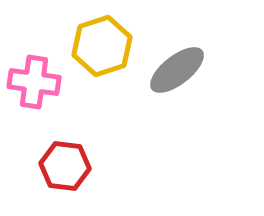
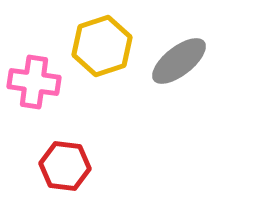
gray ellipse: moved 2 px right, 9 px up
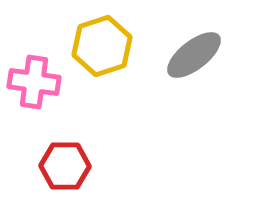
gray ellipse: moved 15 px right, 6 px up
red hexagon: rotated 6 degrees counterclockwise
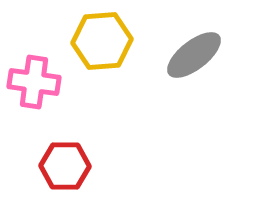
yellow hexagon: moved 5 px up; rotated 14 degrees clockwise
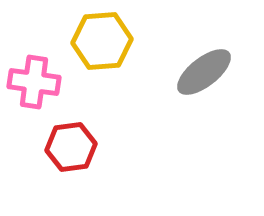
gray ellipse: moved 10 px right, 17 px down
red hexagon: moved 6 px right, 19 px up; rotated 9 degrees counterclockwise
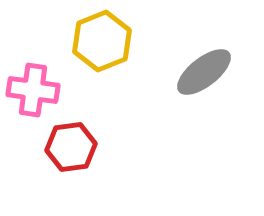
yellow hexagon: rotated 18 degrees counterclockwise
pink cross: moved 1 px left, 8 px down
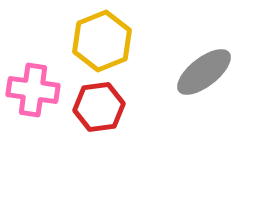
red hexagon: moved 28 px right, 40 px up
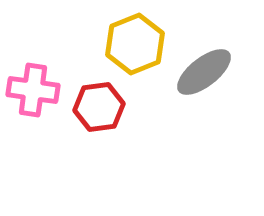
yellow hexagon: moved 33 px right, 3 px down
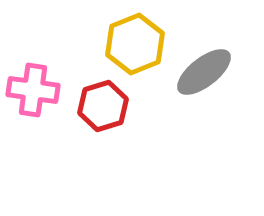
red hexagon: moved 4 px right, 1 px up; rotated 9 degrees counterclockwise
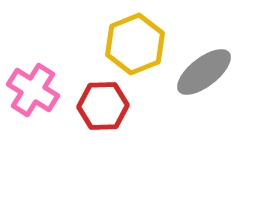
pink cross: rotated 24 degrees clockwise
red hexagon: rotated 15 degrees clockwise
